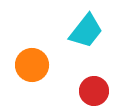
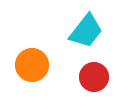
red circle: moved 14 px up
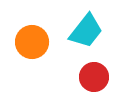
orange circle: moved 23 px up
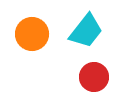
orange circle: moved 8 px up
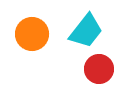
red circle: moved 5 px right, 8 px up
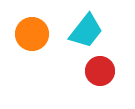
red circle: moved 1 px right, 2 px down
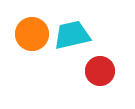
cyan trapezoid: moved 14 px left, 4 px down; rotated 141 degrees counterclockwise
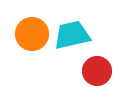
red circle: moved 3 px left
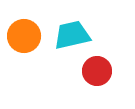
orange circle: moved 8 px left, 2 px down
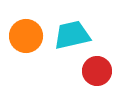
orange circle: moved 2 px right
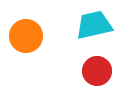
cyan trapezoid: moved 22 px right, 10 px up
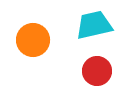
orange circle: moved 7 px right, 4 px down
